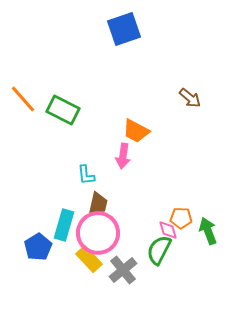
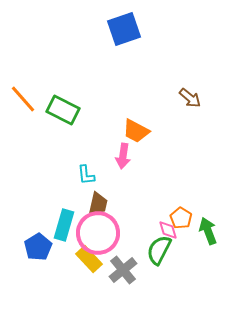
orange pentagon: rotated 30 degrees clockwise
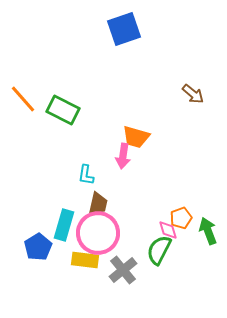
brown arrow: moved 3 px right, 4 px up
orange trapezoid: moved 6 px down; rotated 12 degrees counterclockwise
cyan L-shape: rotated 15 degrees clockwise
orange pentagon: rotated 20 degrees clockwise
yellow rectangle: moved 4 px left, 1 px down; rotated 40 degrees counterclockwise
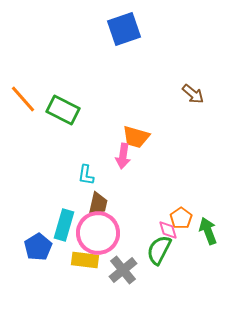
orange pentagon: rotated 15 degrees counterclockwise
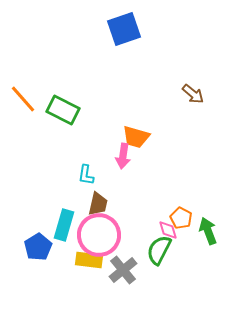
orange pentagon: rotated 10 degrees counterclockwise
pink circle: moved 1 px right, 2 px down
yellow rectangle: moved 4 px right
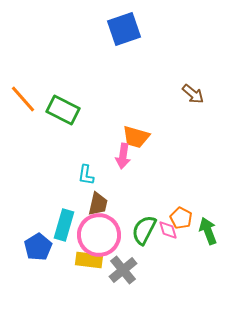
green semicircle: moved 15 px left, 20 px up
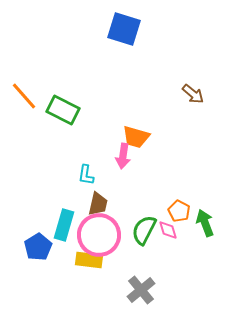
blue square: rotated 36 degrees clockwise
orange line: moved 1 px right, 3 px up
orange pentagon: moved 2 px left, 7 px up
green arrow: moved 3 px left, 8 px up
gray cross: moved 18 px right, 20 px down
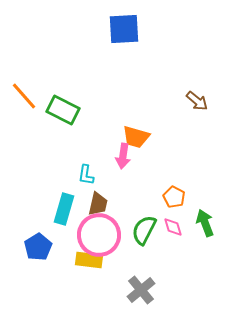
blue square: rotated 20 degrees counterclockwise
brown arrow: moved 4 px right, 7 px down
orange pentagon: moved 5 px left, 14 px up
cyan rectangle: moved 16 px up
pink diamond: moved 5 px right, 3 px up
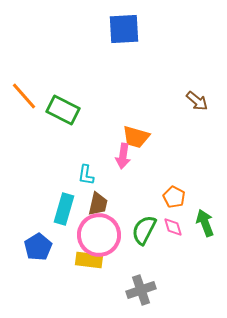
gray cross: rotated 20 degrees clockwise
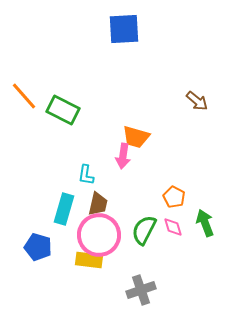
blue pentagon: rotated 24 degrees counterclockwise
